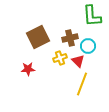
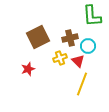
red star: rotated 16 degrees counterclockwise
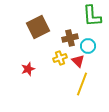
brown square: moved 10 px up
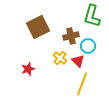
green L-shape: rotated 20 degrees clockwise
brown cross: moved 1 px right, 2 px up
yellow cross: rotated 32 degrees counterclockwise
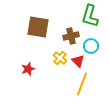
green L-shape: moved 2 px left
brown square: rotated 35 degrees clockwise
cyan circle: moved 3 px right
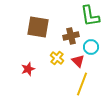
green L-shape: rotated 25 degrees counterclockwise
cyan circle: moved 1 px down
yellow cross: moved 3 px left
